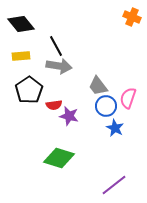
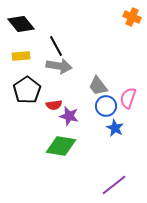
black pentagon: moved 2 px left
green diamond: moved 2 px right, 12 px up; rotated 8 degrees counterclockwise
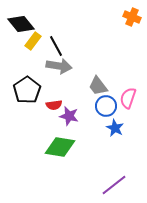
yellow rectangle: moved 12 px right, 15 px up; rotated 48 degrees counterclockwise
green diamond: moved 1 px left, 1 px down
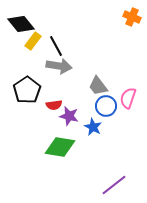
blue star: moved 22 px left, 1 px up
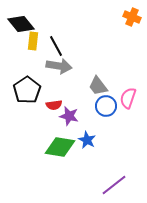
yellow rectangle: rotated 30 degrees counterclockwise
blue star: moved 6 px left, 13 px down
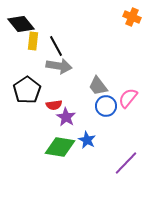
pink semicircle: rotated 20 degrees clockwise
purple star: moved 3 px left, 1 px down; rotated 18 degrees clockwise
purple line: moved 12 px right, 22 px up; rotated 8 degrees counterclockwise
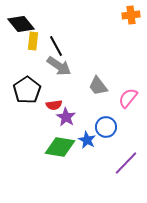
orange cross: moved 1 px left, 2 px up; rotated 30 degrees counterclockwise
gray arrow: rotated 25 degrees clockwise
blue circle: moved 21 px down
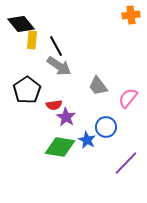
yellow rectangle: moved 1 px left, 1 px up
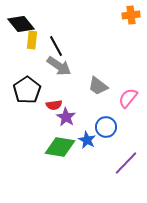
gray trapezoid: rotated 15 degrees counterclockwise
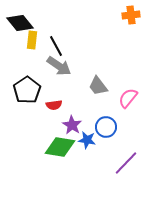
black diamond: moved 1 px left, 1 px up
gray trapezoid: rotated 15 degrees clockwise
purple star: moved 6 px right, 8 px down
blue star: rotated 18 degrees counterclockwise
